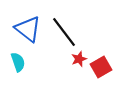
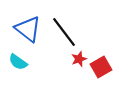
cyan semicircle: rotated 144 degrees clockwise
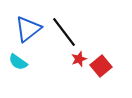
blue triangle: rotated 44 degrees clockwise
red square: moved 1 px up; rotated 10 degrees counterclockwise
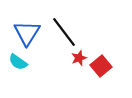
blue triangle: moved 1 px left, 4 px down; rotated 20 degrees counterclockwise
red star: moved 1 px up
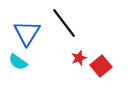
black line: moved 9 px up
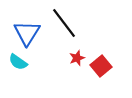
red star: moved 2 px left
